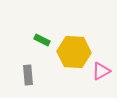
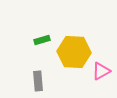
green rectangle: rotated 42 degrees counterclockwise
gray rectangle: moved 10 px right, 6 px down
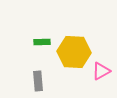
green rectangle: moved 2 px down; rotated 14 degrees clockwise
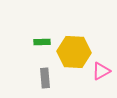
gray rectangle: moved 7 px right, 3 px up
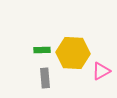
green rectangle: moved 8 px down
yellow hexagon: moved 1 px left, 1 px down
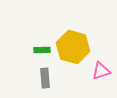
yellow hexagon: moved 6 px up; rotated 12 degrees clockwise
pink triangle: rotated 12 degrees clockwise
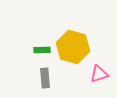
pink triangle: moved 2 px left, 3 px down
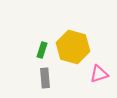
green rectangle: rotated 70 degrees counterclockwise
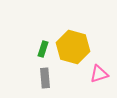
green rectangle: moved 1 px right, 1 px up
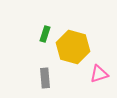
green rectangle: moved 2 px right, 15 px up
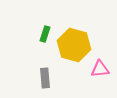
yellow hexagon: moved 1 px right, 2 px up
pink triangle: moved 1 px right, 5 px up; rotated 12 degrees clockwise
